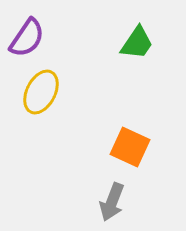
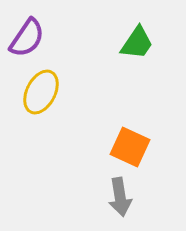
gray arrow: moved 8 px right, 5 px up; rotated 30 degrees counterclockwise
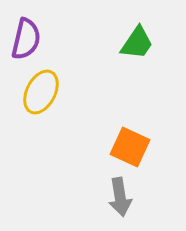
purple semicircle: moved 1 px left, 1 px down; rotated 21 degrees counterclockwise
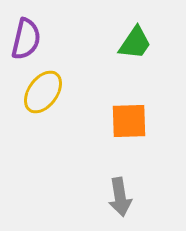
green trapezoid: moved 2 px left
yellow ellipse: moved 2 px right; rotated 9 degrees clockwise
orange square: moved 1 px left, 26 px up; rotated 27 degrees counterclockwise
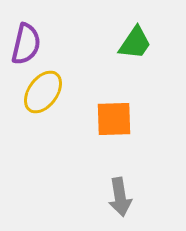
purple semicircle: moved 5 px down
orange square: moved 15 px left, 2 px up
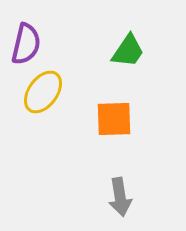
green trapezoid: moved 7 px left, 8 px down
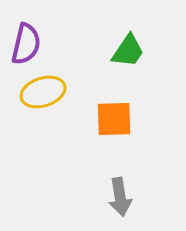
yellow ellipse: rotated 36 degrees clockwise
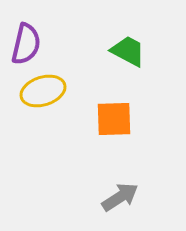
green trapezoid: rotated 96 degrees counterclockwise
yellow ellipse: moved 1 px up
gray arrow: rotated 114 degrees counterclockwise
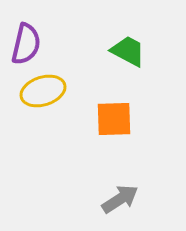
gray arrow: moved 2 px down
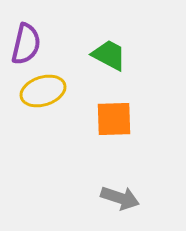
green trapezoid: moved 19 px left, 4 px down
gray arrow: moved 1 px up; rotated 51 degrees clockwise
